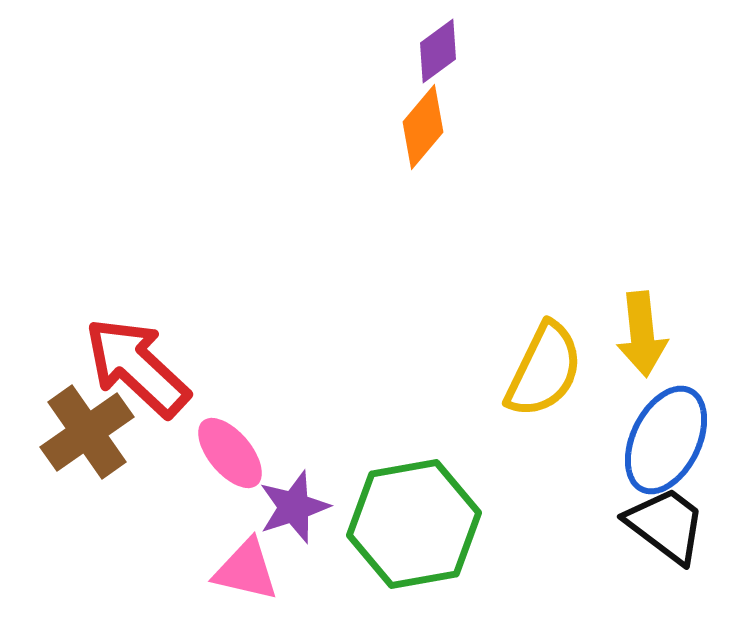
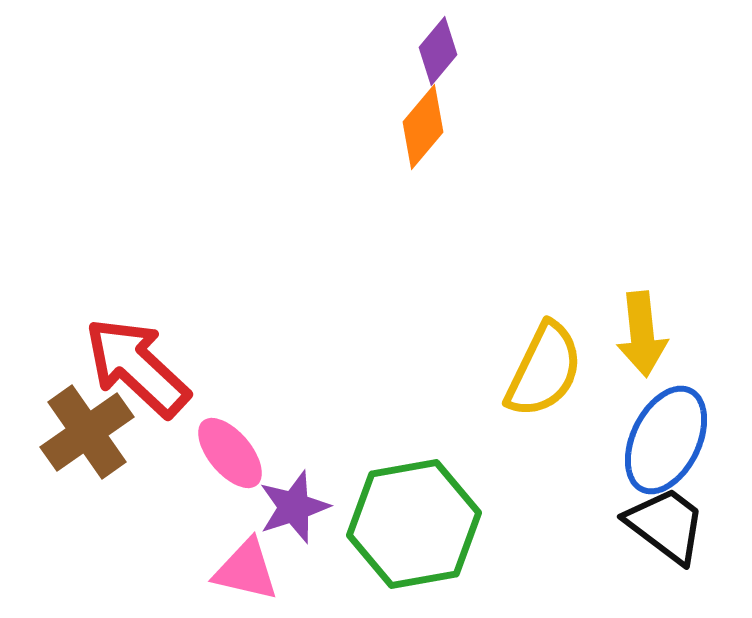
purple diamond: rotated 14 degrees counterclockwise
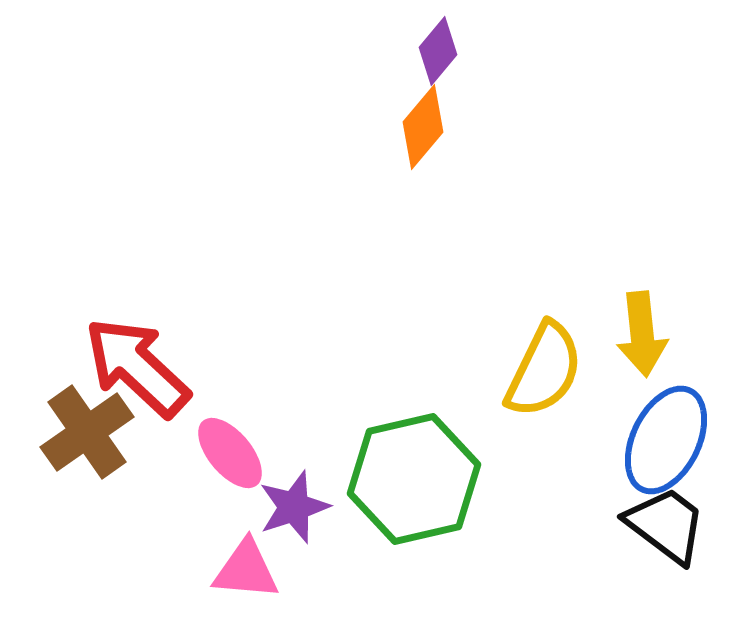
green hexagon: moved 45 px up; rotated 3 degrees counterclockwise
pink triangle: rotated 8 degrees counterclockwise
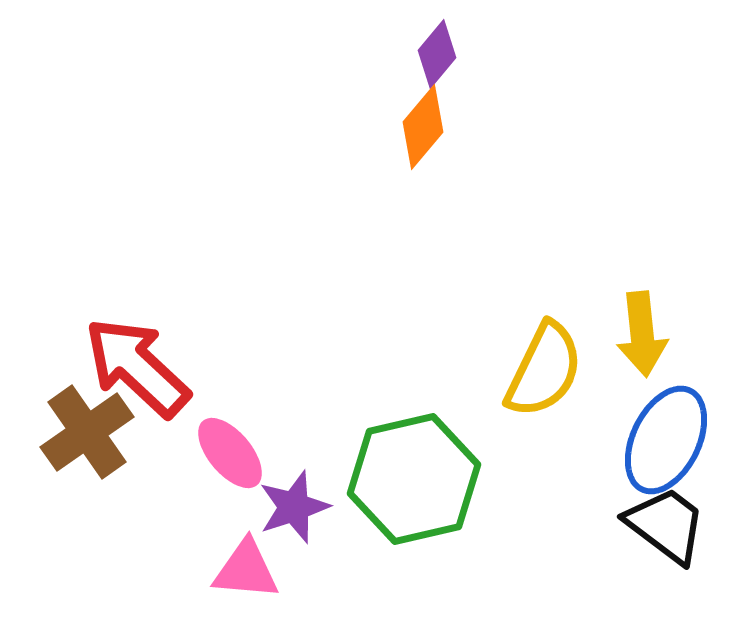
purple diamond: moved 1 px left, 3 px down
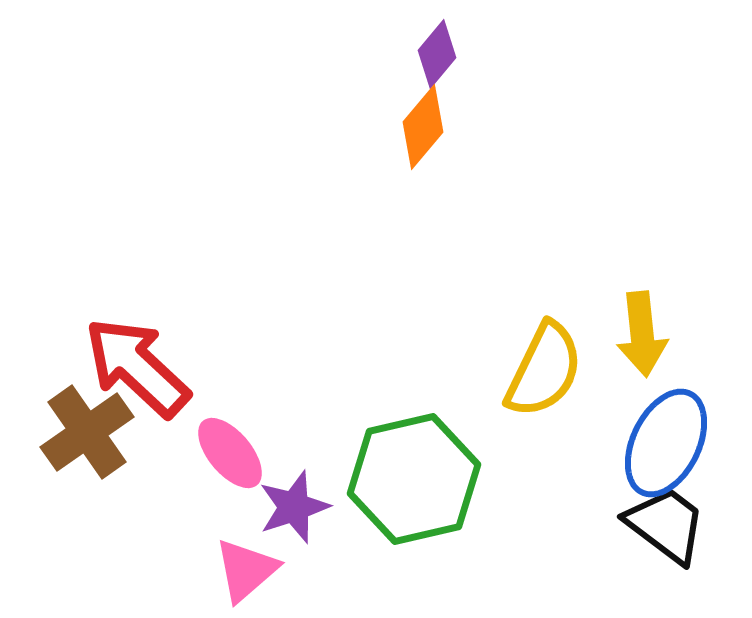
blue ellipse: moved 3 px down
pink triangle: rotated 46 degrees counterclockwise
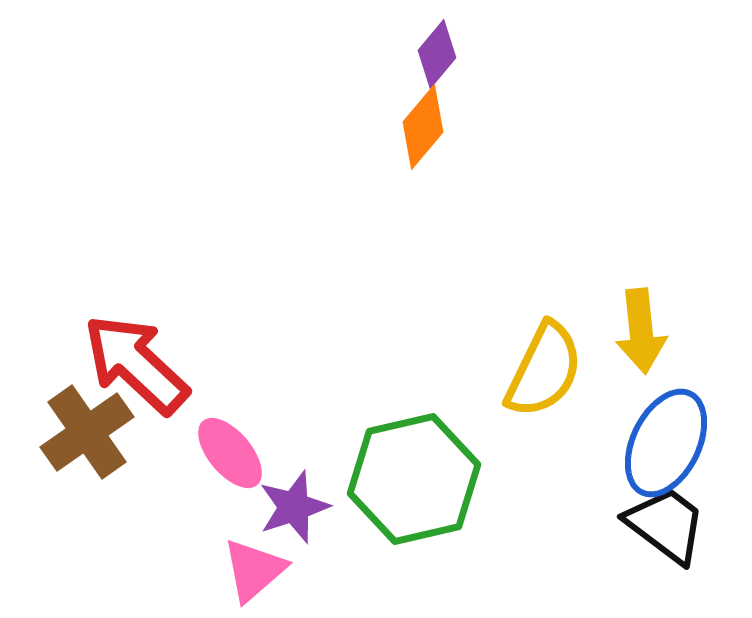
yellow arrow: moved 1 px left, 3 px up
red arrow: moved 1 px left, 3 px up
pink triangle: moved 8 px right
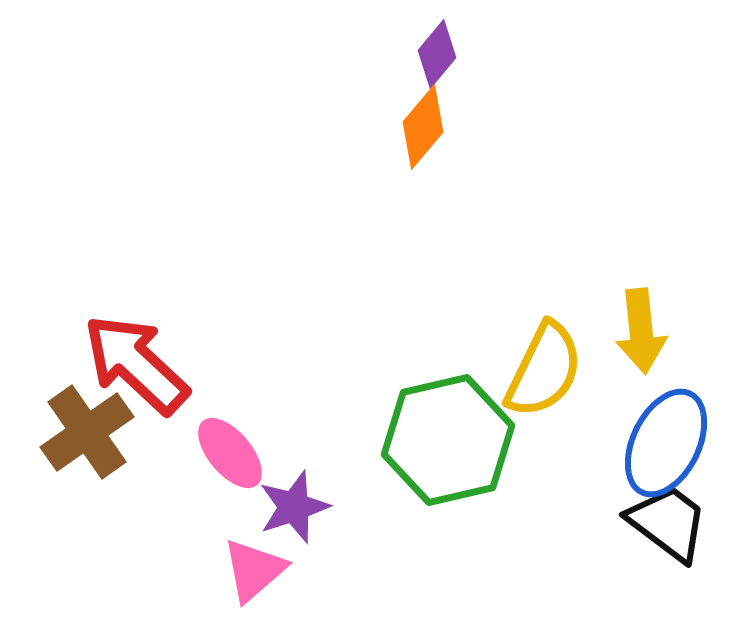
green hexagon: moved 34 px right, 39 px up
black trapezoid: moved 2 px right, 2 px up
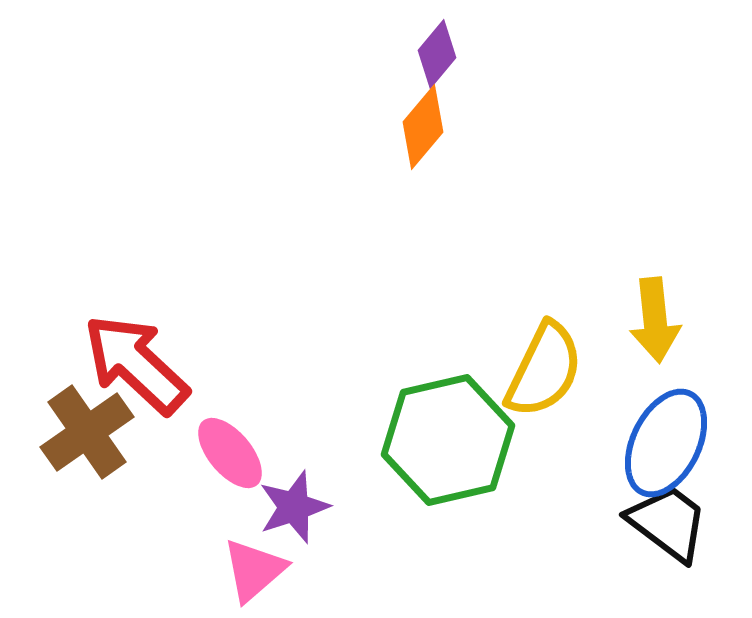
yellow arrow: moved 14 px right, 11 px up
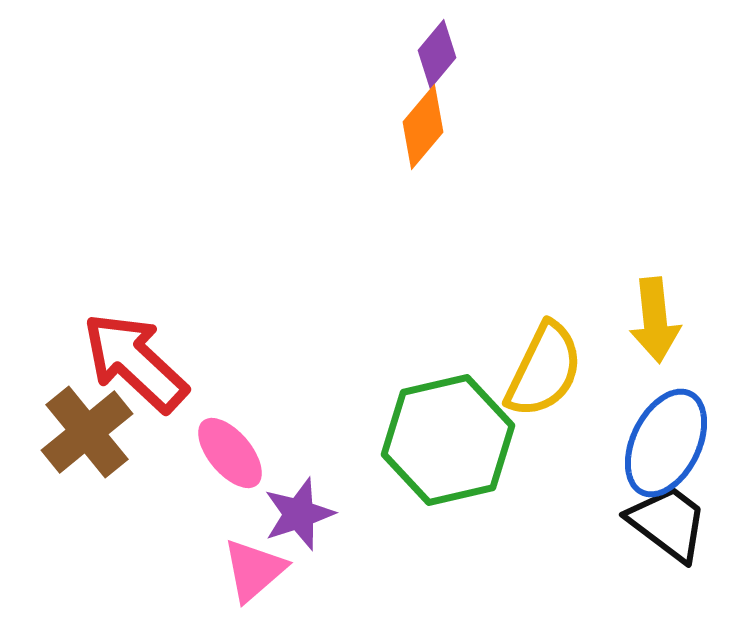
red arrow: moved 1 px left, 2 px up
brown cross: rotated 4 degrees counterclockwise
purple star: moved 5 px right, 7 px down
